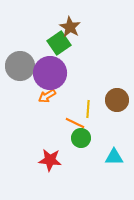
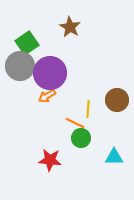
green square: moved 32 px left
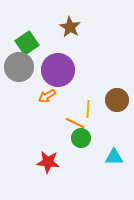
gray circle: moved 1 px left, 1 px down
purple circle: moved 8 px right, 3 px up
red star: moved 2 px left, 2 px down
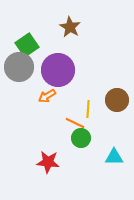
green square: moved 2 px down
